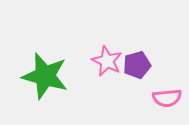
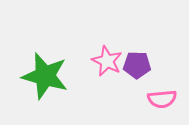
purple pentagon: rotated 16 degrees clockwise
pink semicircle: moved 5 px left, 1 px down
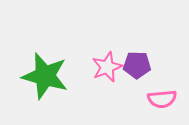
pink star: moved 6 px down; rotated 24 degrees clockwise
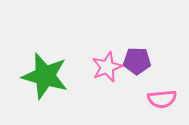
purple pentagon: moved 4 px up
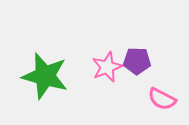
pink semicircle: rotated 32 degrees clockwise
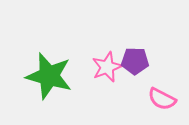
purple pentagon: moved 2 px left
green star: moved 4 px right
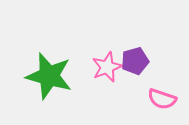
purple pentagon: rotated 16 degrees counterclockwise
pink semicircle: rotated 8 degrees counterclockwise
